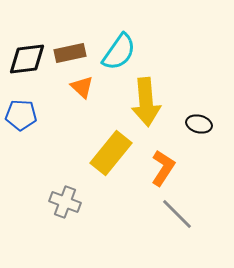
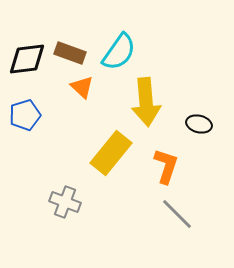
brown rectangle: rotated 32 degrees clockwise
blue pentagon: moved 4 px right; rotated 20 degrees counterclockwise
orange L-shape: moved 3 px right, 2 px up; rotated 15 degrees counterclockwise
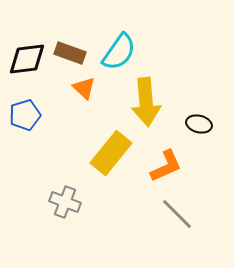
orange triangle: moved 2 px right, 1 px down
orange L-shape: rotated 48 degrees clockwise
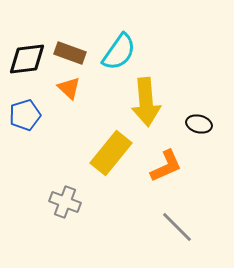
orange triangle: moved 15 px left
gray line: moved 13 px down
